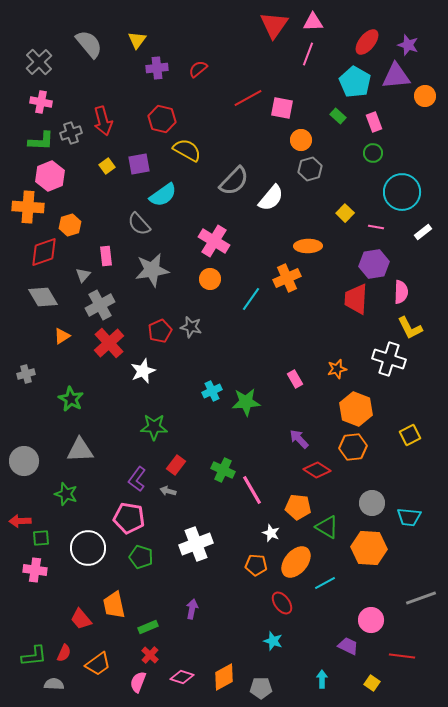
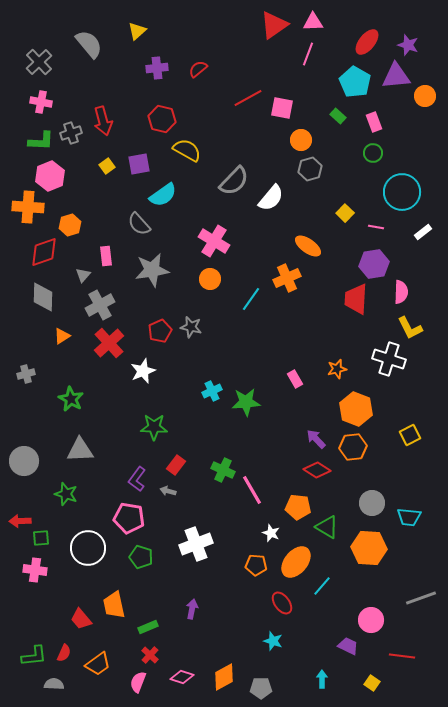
red triangle at (274, 25): rotated 20 degrees clockwise
yellow triangle at (137, 40): moved 9 px up; rotated 12 degrees clockwise
orange ellipse at (308, 246): rotated 36 degrees clockwise
gray diamond at (43, 297): rotated 32 degrees clockwise
purple arrow at (299, 439): moved 17 px right
cyan line at (325, 583): moved 3 px left, 3 px down; rotated 20 degrees counterclockwise
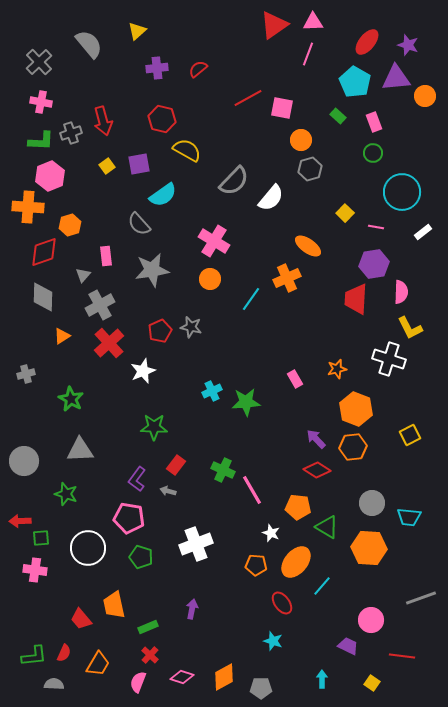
purple triangle at (396, 76): moved 2 px down
orange trapezoid at (98, 664): rotated 24 degrees counterclockwise
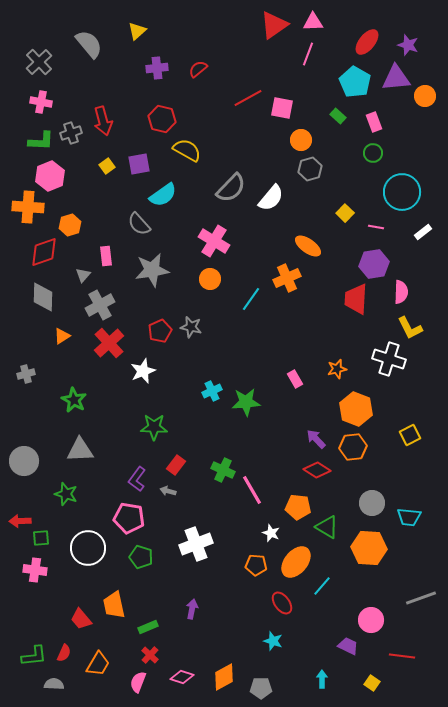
gray semicircle at (234, 181): moved 3 px left, 7 px down
green star at (71, 399): moved 3 px right, 1 px down
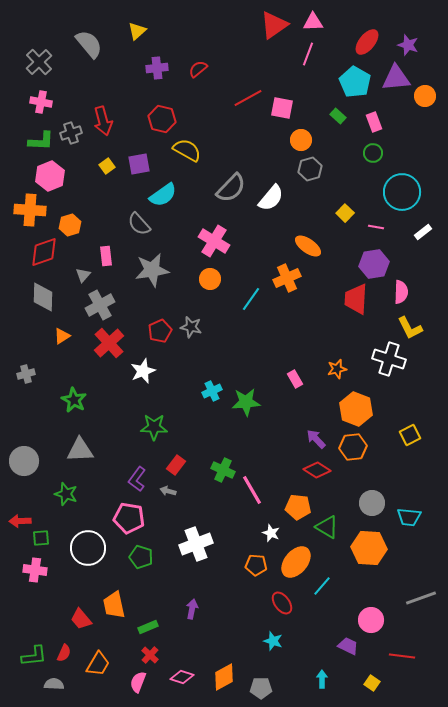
orange cross at (28, 207): moved 2 px right, 3 px down
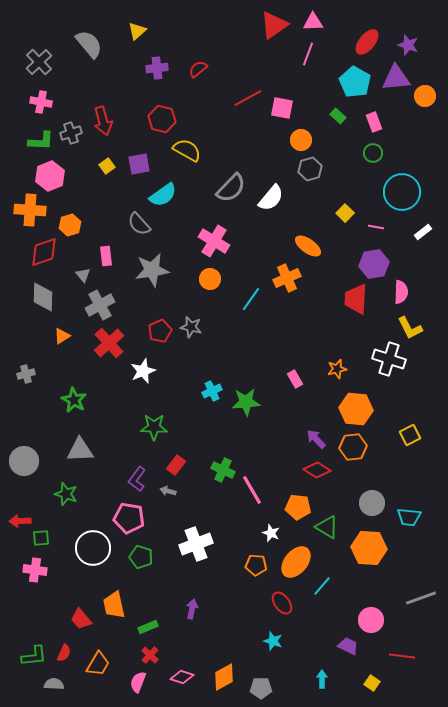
gray triangle at (83, 275): rotated 21 degrees counterclockwise
orange hexagon at (356, 409): rotated 16 degrees counterclockwise
white circle at (88, 548): moved 5 px right
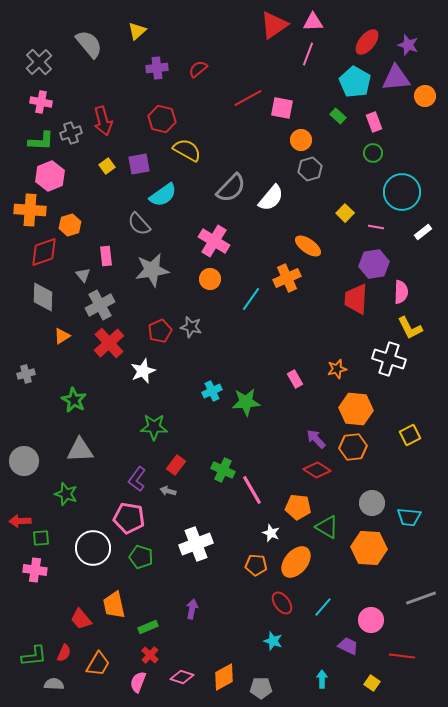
cyan line at (322, 586): moved 1 px right, 21 px down
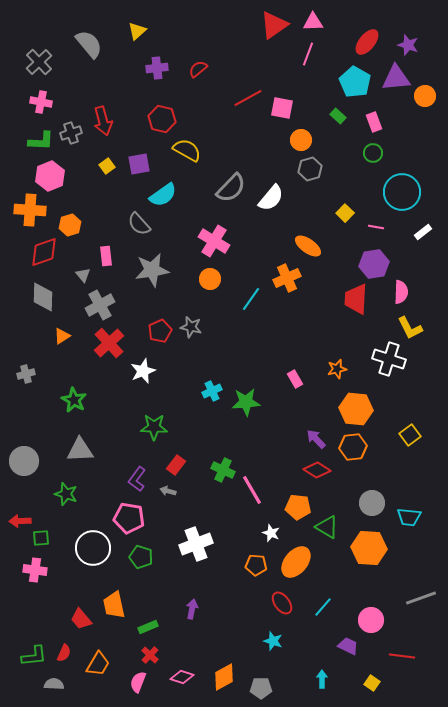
yellow square at (410, 435): rotated 10 degrees counterclockwise
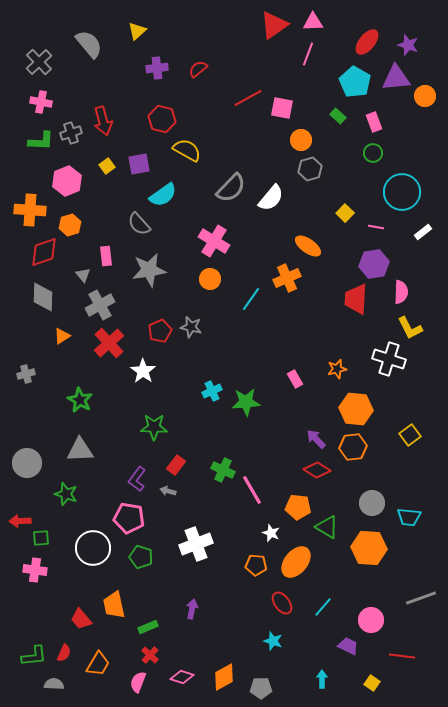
pink hexagon at (50, 176): moved 17 px right, 5 px down
gray star at (152, 270): moved 3 px left
white star at (143, 371): rotated 15 degrees counterclockwise
green star at (74, 400): moved 6 px right
gray circle at (24, 461): moved 3 px right, 2 px down
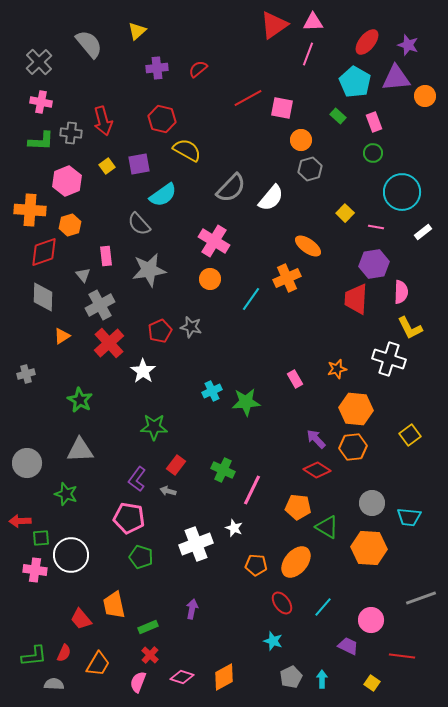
gray cross at (71, 133): rotated 25 degrees clockwise
pink line at (252, 490): rotated 56 degrees clockwise
white star at (271, 533): moved 37 px left, 5 px up
white circle at (93, 548): moved 22 px left, 7 px down
gray pentagon at (261, 688): moved 30 px right, 11 px up; rotated 25 degrees counterclockwise
